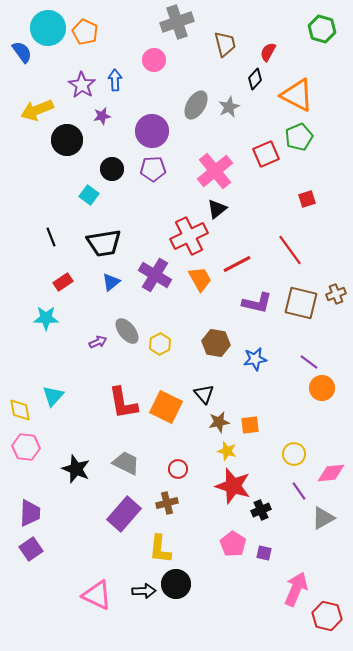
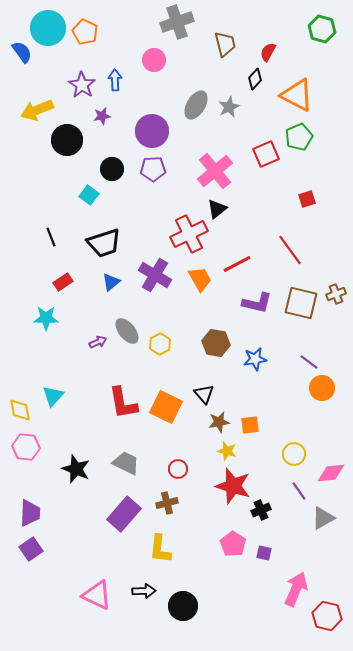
red cross at (189, 236): moved 2 px up
black trapezoid at (104, 243): rotated 9 degrees counterclockwise
black circle at (176, 584): moved 7 px right, 22 px down
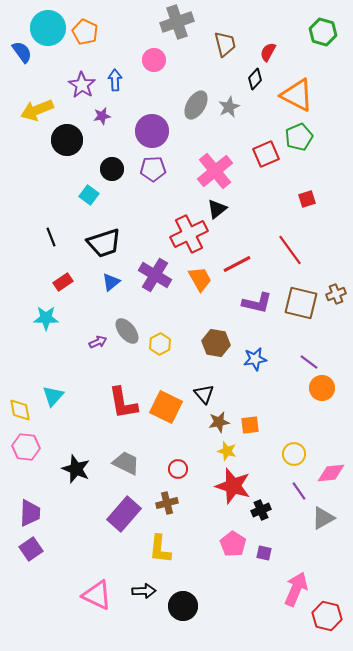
green hexagon at (322, 29): moved 1 px right, 3 px down
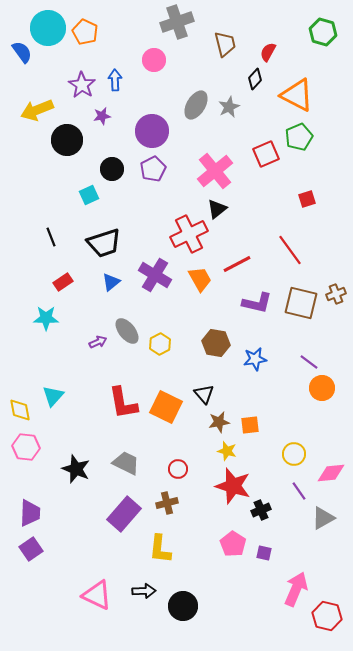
purple pentagon at (153, 169): rotated 25 degrees counterclockwise
cyan square at (89, 195): rotated 30 degrees clockwise
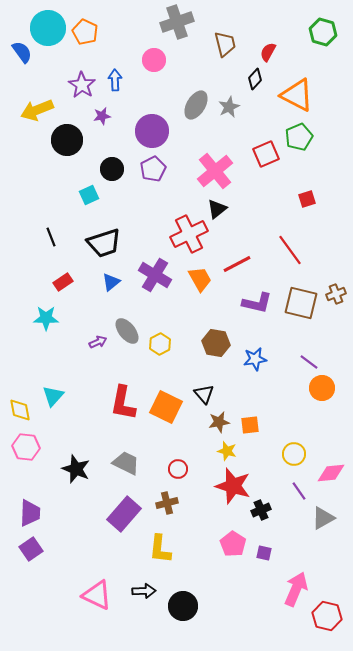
red L-shape at (123, 403): rotated 21 degrees clockwise
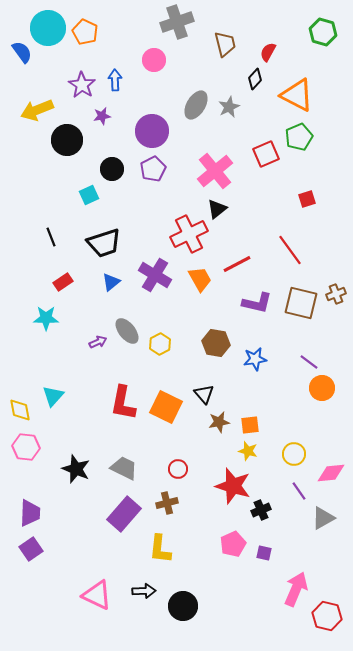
yellow star at (227, 451): moved 21 px right
gray trapezoid at (126, 463): moved 2 px left, 5 px down
pink pentagon at (233, 544): rotated 15 degrees clockwise
